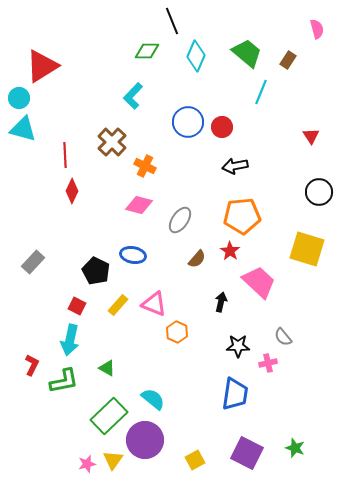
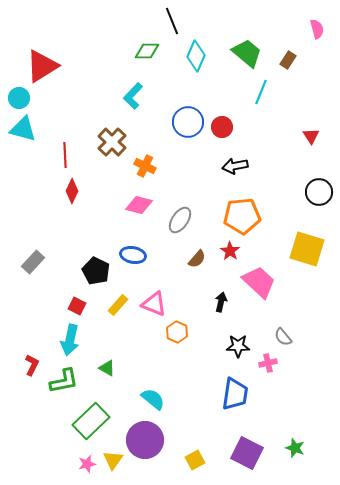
green rectangle at (109, 416): moved 18 px left, 5 px down
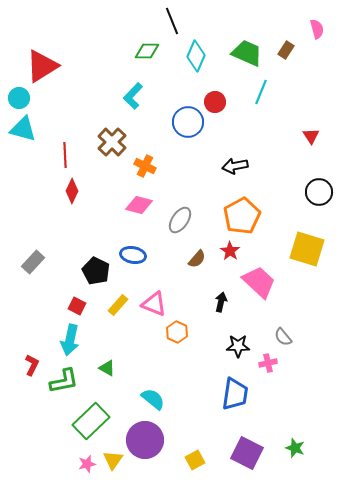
green trapezoid at (247, 53): rotated 16 degrees counterclockwise
brown rectangle at (288, 60): moved 2 px left, 10 px up
red circle at (222, 127): moved 7 px left, 25 px up
orange pentagon at (242, 216): rotated 24 degrees counterclockwise
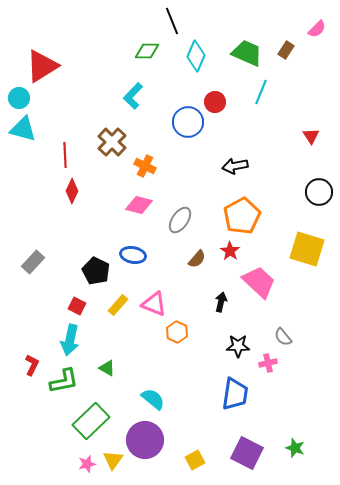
pink semicircle at (317, 29): rotated 60 degrees clockwise
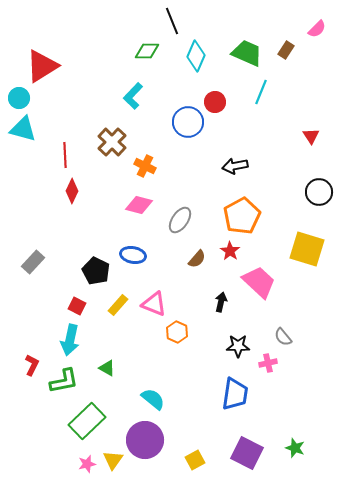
green rectangle at (91, 421): moved 4 px left
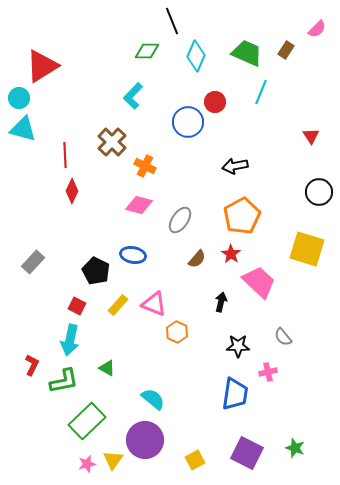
red star at (230, 251): moved 1 px right, 3 px down
pink cross at (268, 363): moved 9 px down
